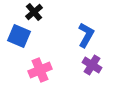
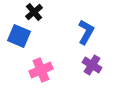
blue L-shape: moved 3 px up
pink cross: moved 1 px right
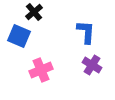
blue L-shape: rotated 25 degrees counterclockwise
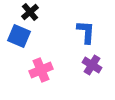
black cross: moved 4 px left
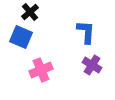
blue square: moved 2 px right, 1 px down
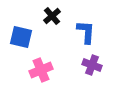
black cross: moved 22 px right, 4 px down
blue square: rotated 10 degrees counterclockwise
purple cross: rotated 12 degrees counterclockwise
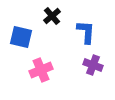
purple cross: moved 1 px right
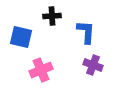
black cross: rotated 36 degrees clockwise
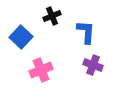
black cross: rotated 18 degrees counterclockwise
blue square: rotated 30 degrees clockwise
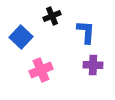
purple cross: rotated 18 degrees counterclockwise
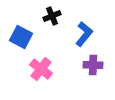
blue L-shape: moved 2 px left, 2 px down; rotated 35 degrees clockwise
blue square: rotated 15 degrees counterclockwise
pink cross: moved 1 px up; rotated 30 degrees counterclockwise
